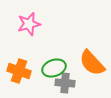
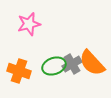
green ellipse: moved 2 px up
gray cross: moved 7 px right, 19 px up; rotated 36 degrees counterclockwise
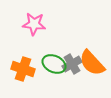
pink star: moved 5 px right; rotated 20 degrees clockwise
green ellipse: moved 2 px up; rotated 45 degrees clockwise
orange cross: moved 4 px right, 2 px up
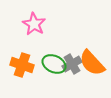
pink star: rotated 25 degrees clockwise
orange cross: moved 1 px left, 4 px up
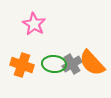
green ellipse: rotated 20 degrees counterclockwise
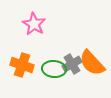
green ellipse: moved 5 px down
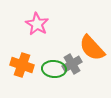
pink star: moved 3 px right
orange semicircle: moved 15 px up
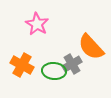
orange semicircle: moved 1 px left, 1 px up
orange cross: rotated 10 degrees clockwise
green ellipse: moved 2 px down
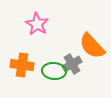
orange semicircle: moved 1 px right, 1 px up
orange cross: rotated 20 degrees counterclockwise
